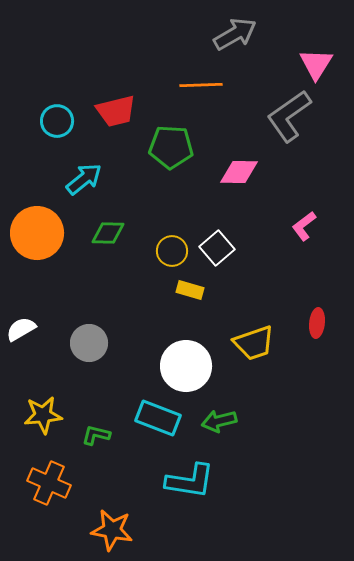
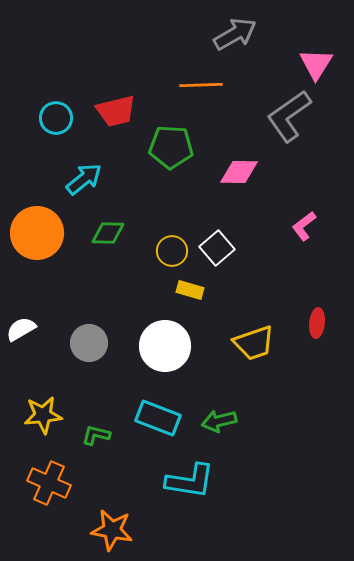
cyan circle: moved 1 px left, 3 px up
white circle: moved 21 px left, 20 px up
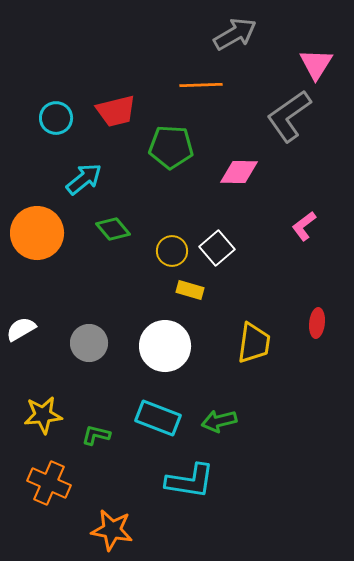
green diamond: moved 5 px right, 4 px up; rotated 48 degrees clockwise
yellow trapezoid: rotated 63 degrees counterclockwise
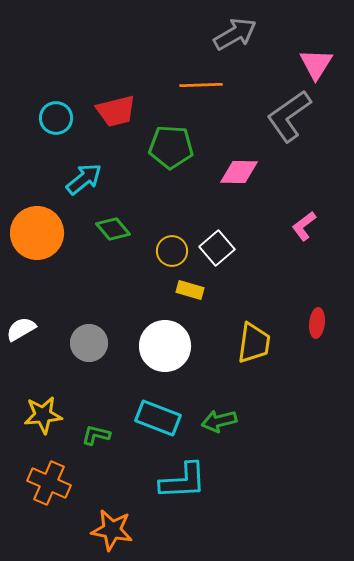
cyan L-shape: moved 7 px left; rotated 12 degrees counterclockwise
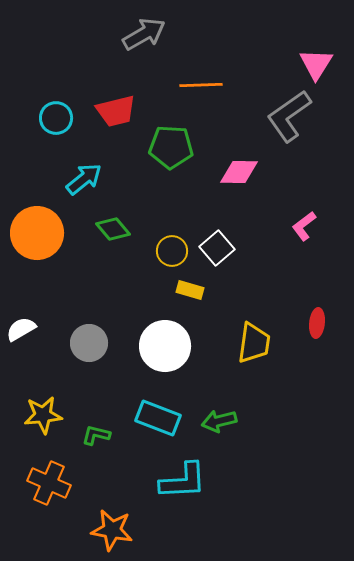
gray arrow: moved 91 px left
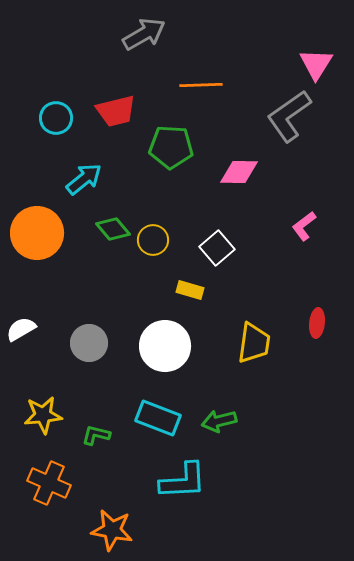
yellow circle: moved 19 px left, 11 px up
